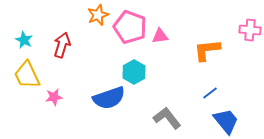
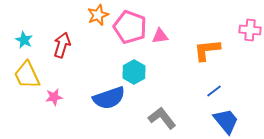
blue line: moved 4 px right, 2 px up
gray L-shape: moved 5 px left
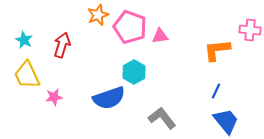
orange L-shape: moved 10 px right
blue line: moved 2 px right; rotated 28 degrees counterclockwise
